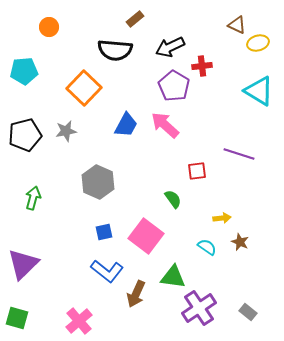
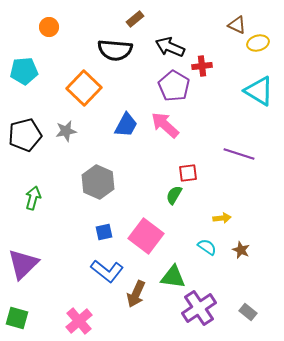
black arrow: rotated 48 degrees clockwise
red square: moved 9 px left, 2 px down
green semicircle: moved 1 px right, 4 px up; rotated 114 degrees counterclockwise
brown star: moved 1 px right, 8 px down
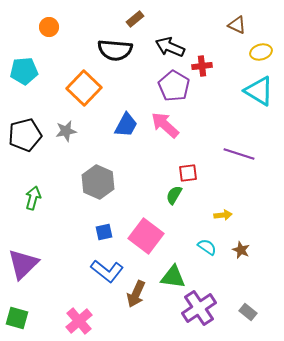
yellow ellipse: moved 3 px right, 9 px down
yellow arrow: moved 1 px right, 3 px up
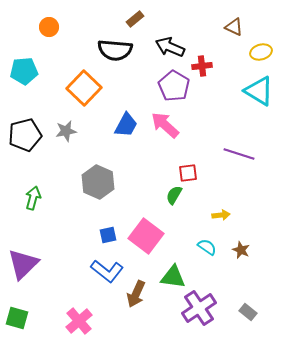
brown triangle: moved 3 px left, 2 px down
yellow arrow: moved 2 px left
blue square: moved 4 px right, 3 px down
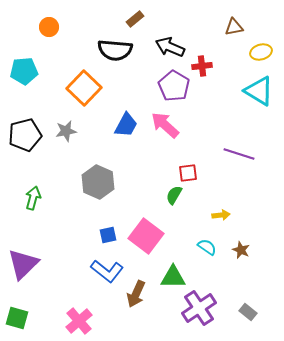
brown triangle: rotated 36 degrees counterclockwise
green triangle: rotated 8 degrees counterclockwise
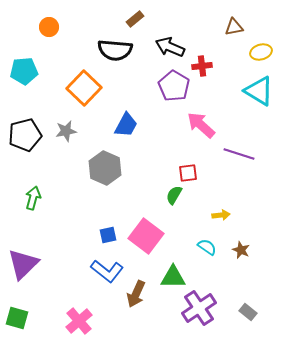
pink arrow: moved 36 px right
gray hexagon: moved 7 px right, 14 px up
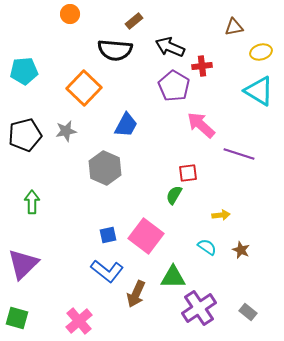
brown rectangle: moved 1 px left, 2 px down
orange circle: moved 21 px right, 13 px up
green arrow: moved 1 px left, 4 px down; rotated 15 degrees counterclockwise
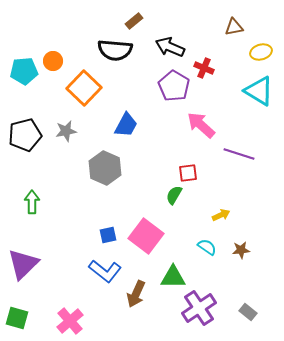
orange circle: moved 17 px left, 47 px down
red cross: moved 2 px right, 2 px down; rotated 30 degrees clockwise
yellow arrow: rotated 18 degrees counterclockwise
brown star: rotated 30 degrees counterclockwise
blue L-shape: moved 2 px left
pink cross: moved 9 px left
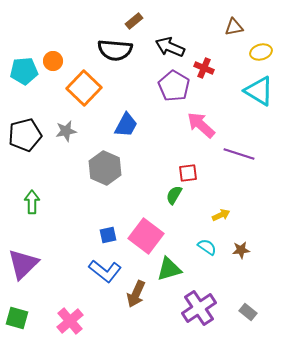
green triangle: moved 4 px left, 8 px up; rotated 16 degrees counterclockwise
